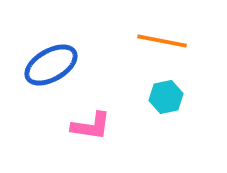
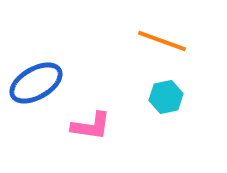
orange line: rotated 9 degrees clockwise
blue ellipse: moved 15 px left, 18 px down
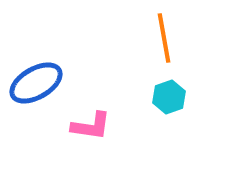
orange line: moved 2 px right, 3 px up; rotated 60 degrees clockwise
cyan hexagon: moved 3 px right; rotated 8 degrees counterclockwise
